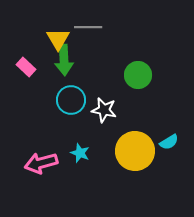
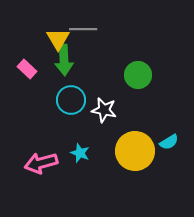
gray line: moved 5 px left, 2 px down
pink rectangle: moved 1 px right, 2 px down
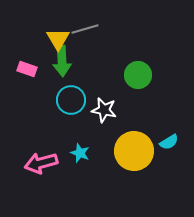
gray line: moved 2 px right; rotated 16 degrees counterclockwise
green arrow: moved 2 px left, 1 px down
pink rectangle: rotated 24 degrees counterclockwise
yellow circle: moved 1 px left
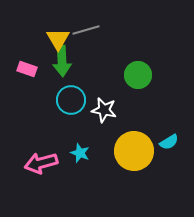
gray line: moved 1 px right, 1 px down
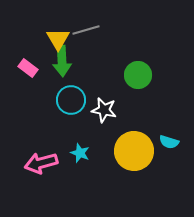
pink rectangle: moved 1 px right, 1 px up; rotated 18 degrees clockwise
cyan semicircle: rotated 48 degrees clockwise
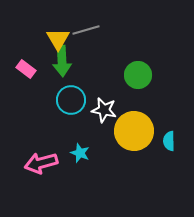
pink rectangle: moved 2 px left, 1 px down
cyan semicircle: moved 1 px up; rotated 72 degrees clockwise
yellow circle: moved 20 px up
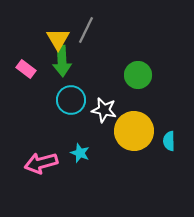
gray line: rotated 48 degrees counterclockwise
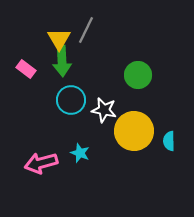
yellow triangle: moved 1 px right
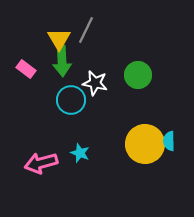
white star: moved 9 px left, 27 px up
yellow circle: moved 11 px right, 13 px down
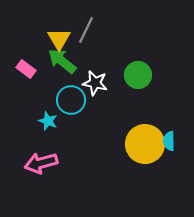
green arrow: rotated 132 degrees clockwise
cyan star: moved 32 px left, 32 px up
